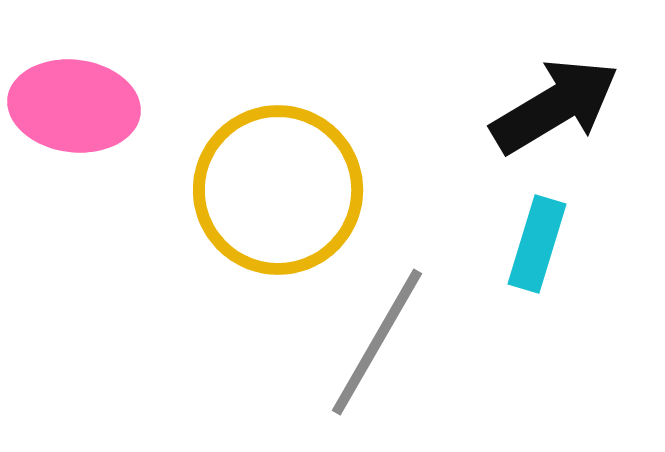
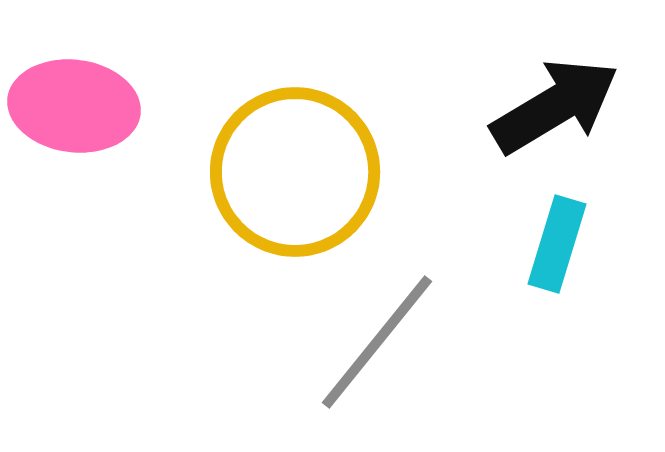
yellow circle: moved 17 px right, 18 px up
cyan rectangle: moved 20 px right
gray line: rotated 9 degrees clockwise
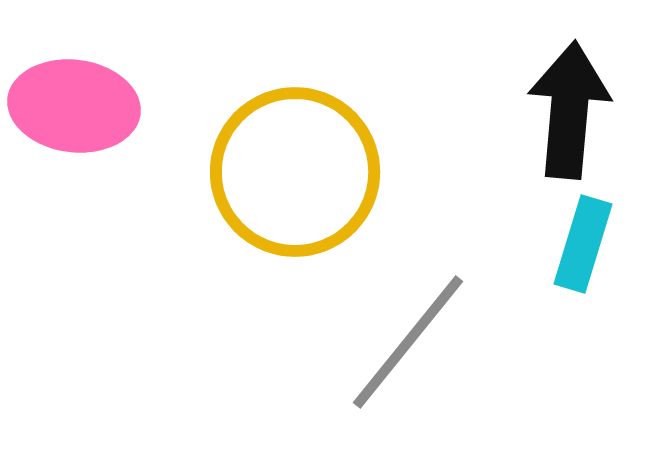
black arrow: moved 14 px right, 4 px down; rotated 54 degrees counterclockwise
cyan rectangle: moved 26 px right
gray line: moved 31 px right
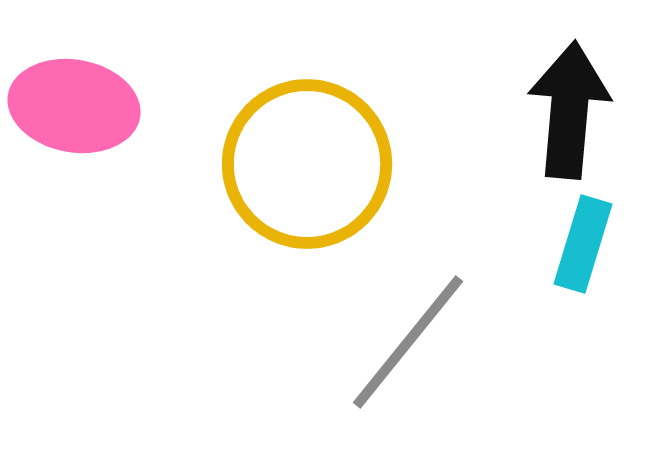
pink ellipse: rotated 3 degrees clockwise
yellow circle: moved 12 px right, 8 px up
